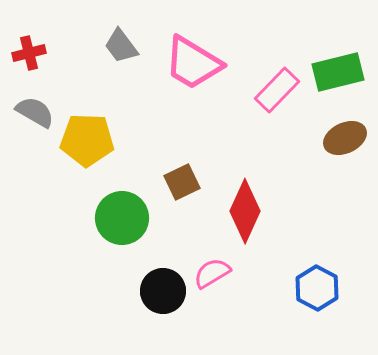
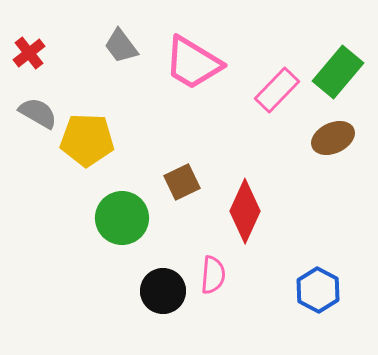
red cross: rotated 24 degrees counterclockwise
green rectangle: rotated 36 degrees counterclockwise
gray semicircle: moved 3 px right, 1 px down
brown ellipse: moved 12 px left
pink semicircle: moved 1 px right, 2 px down; rotated 126 degrees clockwise
blue hexagon: moved 1 px right, 2 px down
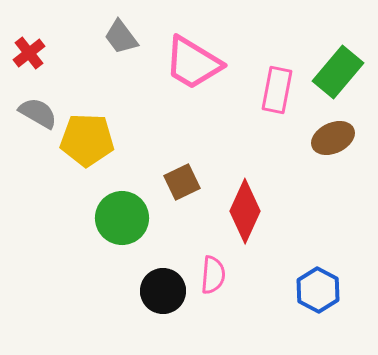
gray trapezoid: moved 9 px up
pink rectangle: rotated 33 degrees counterclockwise
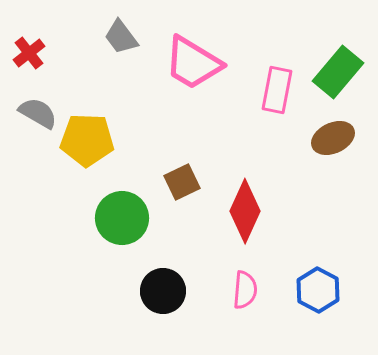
pink semicircle: moved 32 px right, 15 px down
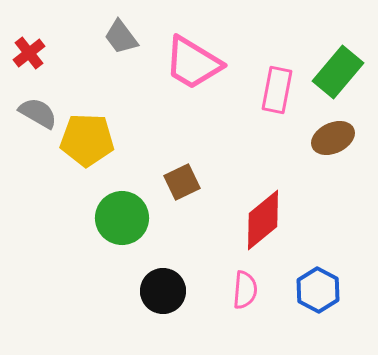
red diamond: moved 18 px right, 9 px down; rotated 26 degrees clockwise
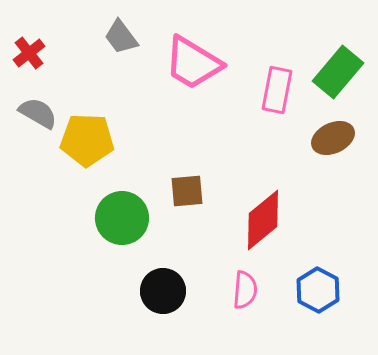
brown square: moved 5 px right, 9 px down; rotated 21 degrees clockwise
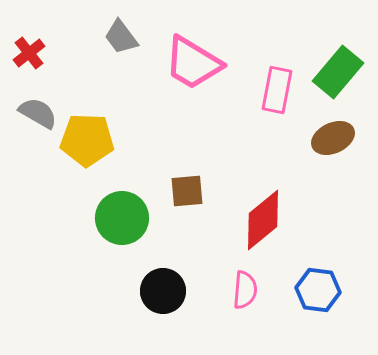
blue hexagon: rotated 21 degrees counterclockwise
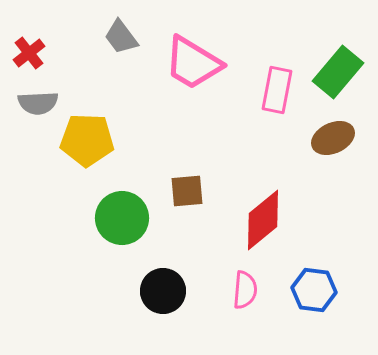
gray semicircle: moved 10 px up; rotated 147 degrees clockwise
blue hexagon: moved 4 px left
